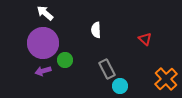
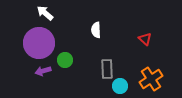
purple circle: moved 4 px left
gray rectangle: rotated 24 degrees clockwise
orange cross: moved 15 px left; rotated 10 degrees clockwise
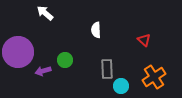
red triangle: moved 1 px left, 1 px down
purple circle: moved 21 px left, 9 px down
orange cross: moved 3 px right, 2 px up
cyan circle: moved 1 px right
